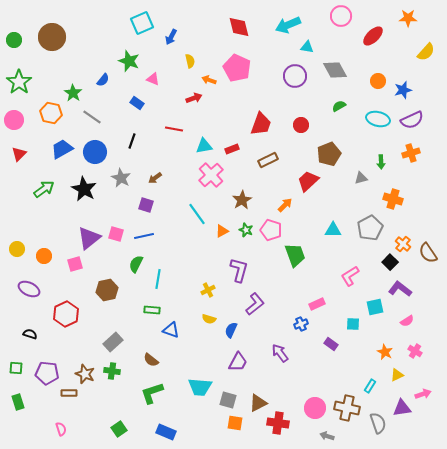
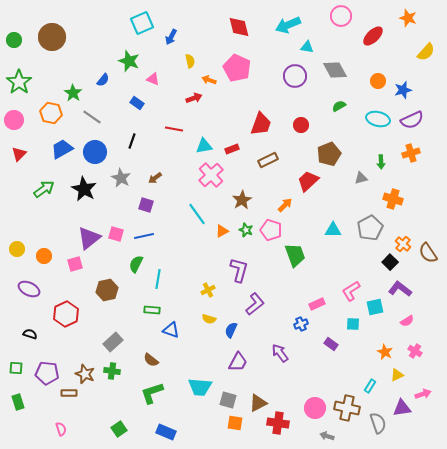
orange star at (408, 18): rotated 18 degrees clockwise
pink L-shape at (350, 276): moved 1 px right, 15 px down
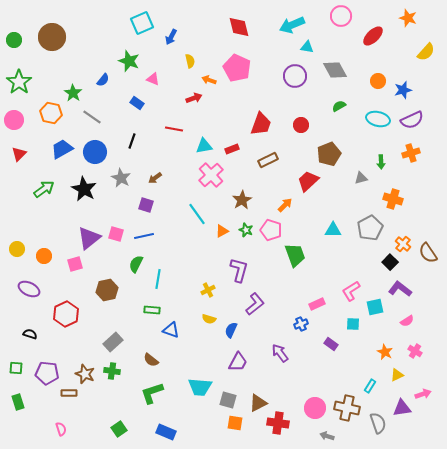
cyan arrow at (288, 25): moved 4 px right
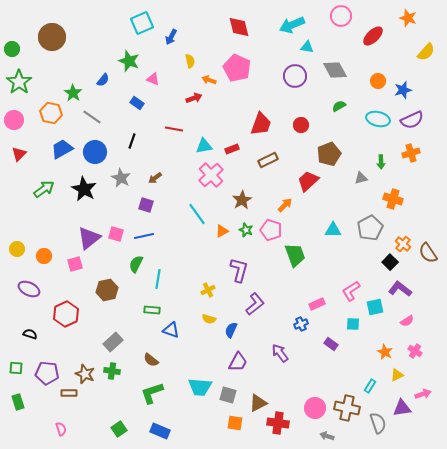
green circle at (14, 40): moved 2 px left, 9 px down
gray square at (228, 400): moved 5 px up
blue rectangle at (166, 432): moved 6 px left, 1 px up
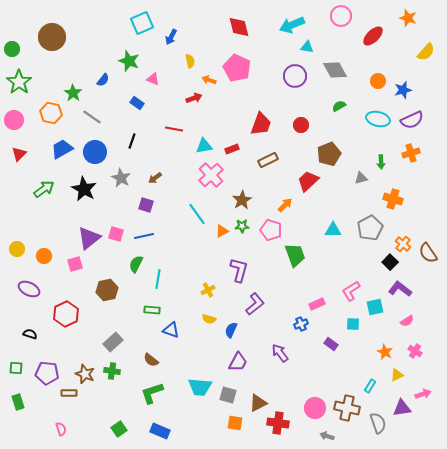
green star at (246, 230): moved 4 px left, 4 px up; rotated 24 degrees counterclockwise
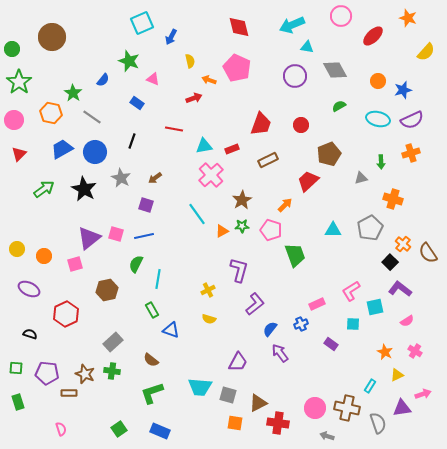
green rectangle at (152, 310): rotated 56 degrees clockwise
blue semicircle at (231, 330): moved 39 px right, 1 px up; rotated 14 degrees clockwise
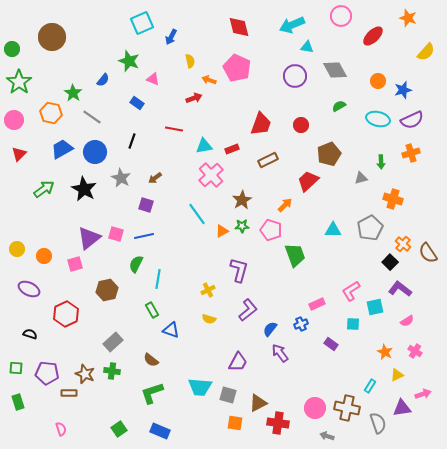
purple L-shape at (255, 304): moved 7 px left, 6 px down
